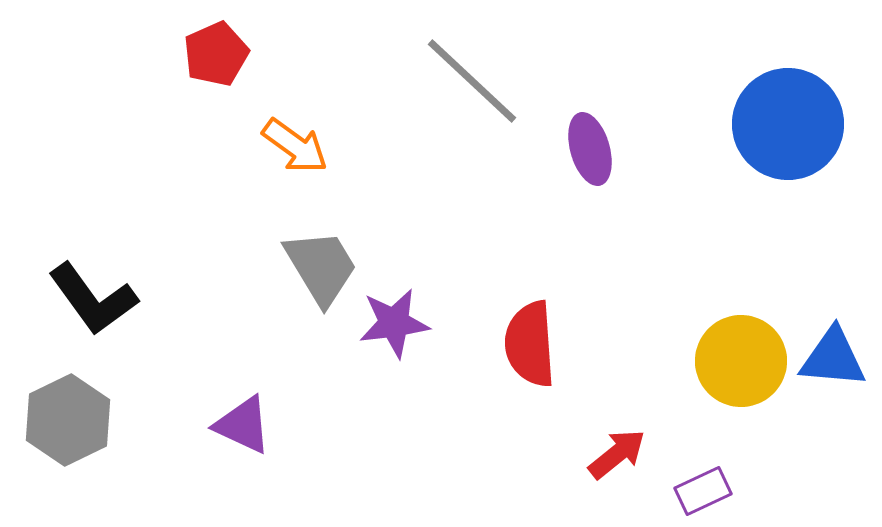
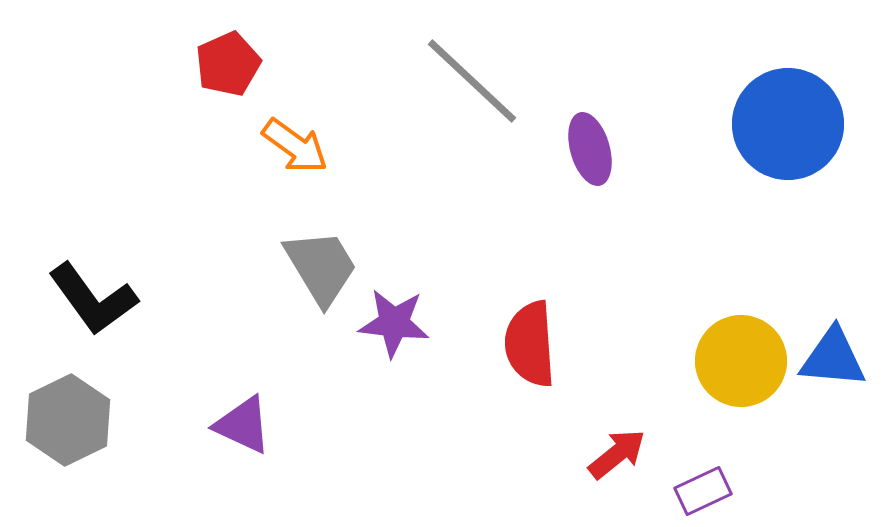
red pentagon: moved 12 px right, 10 px down
purple star: rotated 14 degrees clockwise
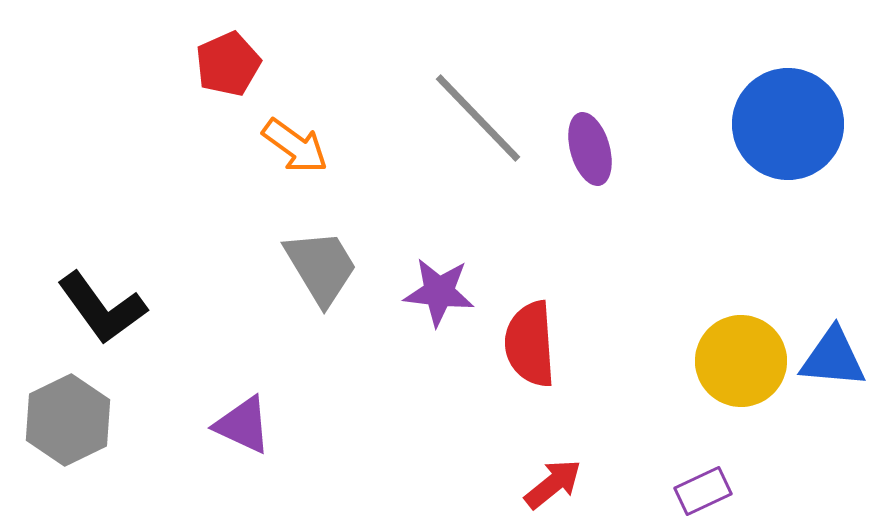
gray line: moved 6 px right, 37 px down; rotated 3 degrees clockwise
black L-shape: moved 9 px right, 9 px down
purple star: moved 45 px right, 31 px up
red arrow: moved 64 px left, 30 px down
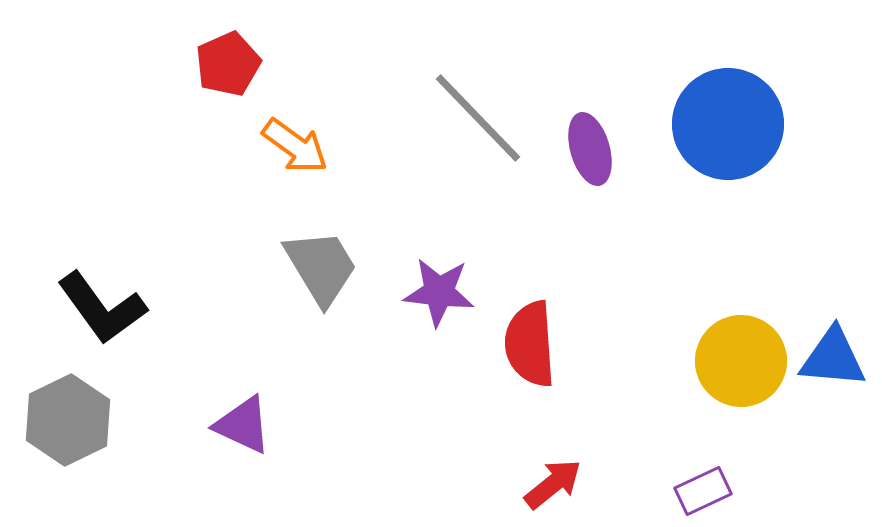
blue circle: moved 60 px left
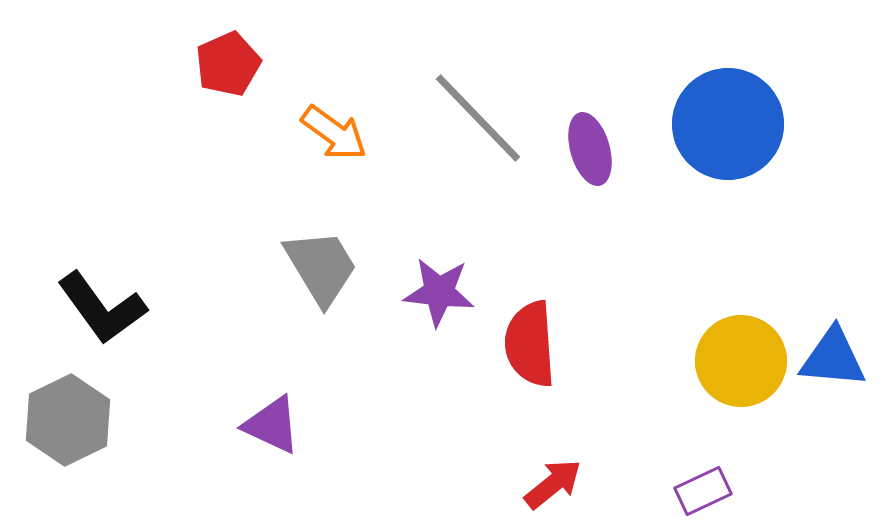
orange arrow: moved 39 px right, 13 px up
purple triangle: moved 29 px right
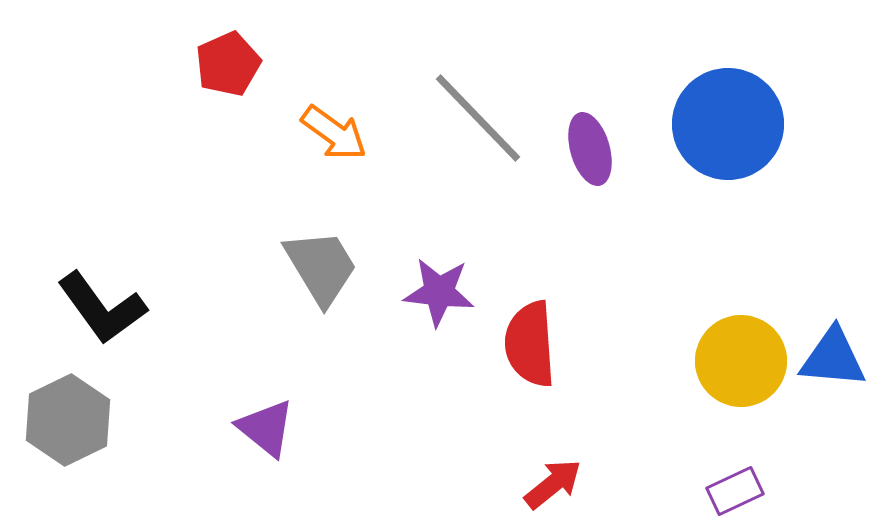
purple triangle: moved 6 px left, 3 px down; rotated 14 degrees clockwise
purple rectangle: moved 32 px right
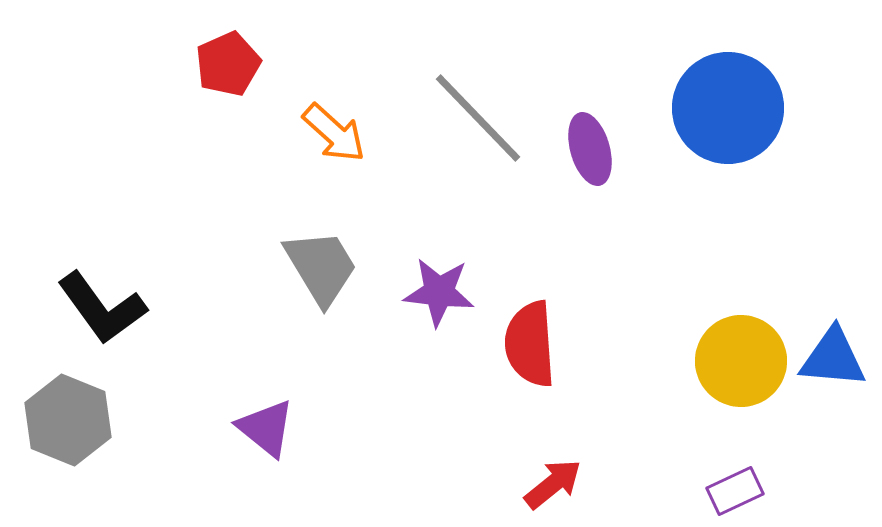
blue circle: moved 16 px up
orange arrow: rotated 6 degrees clockwise
gray hexagon: rotated 12 degrees counterclockwise
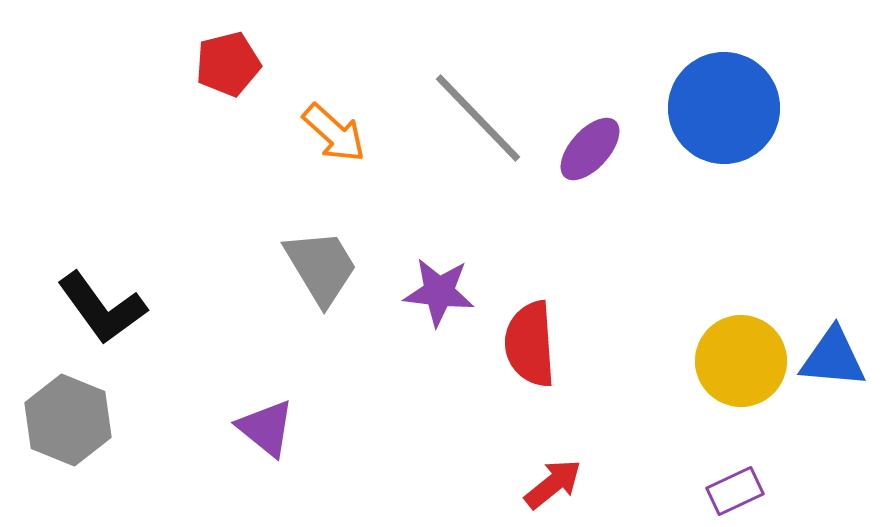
red pentagon: rotated 10 degrees clockwise
blue circle: moved 4 px left
purple ellipse: rotated 58 degrees clockwise
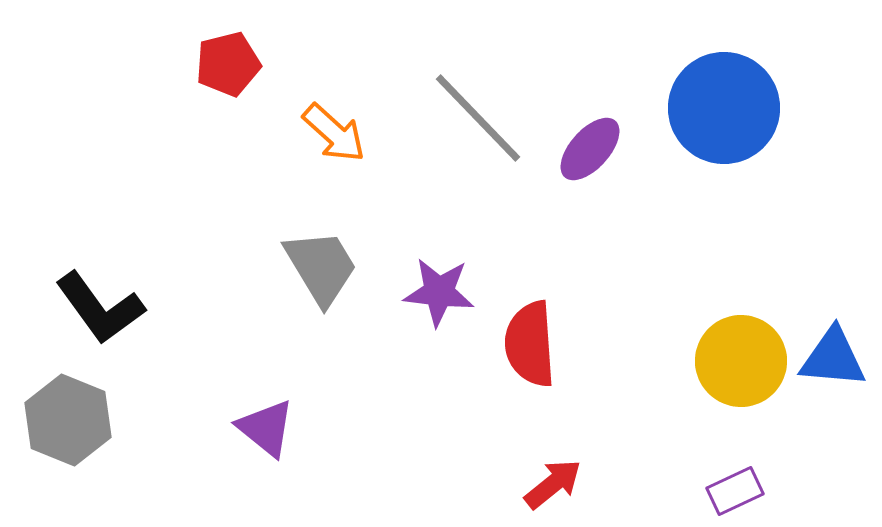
black L-shape: moved 2 px left
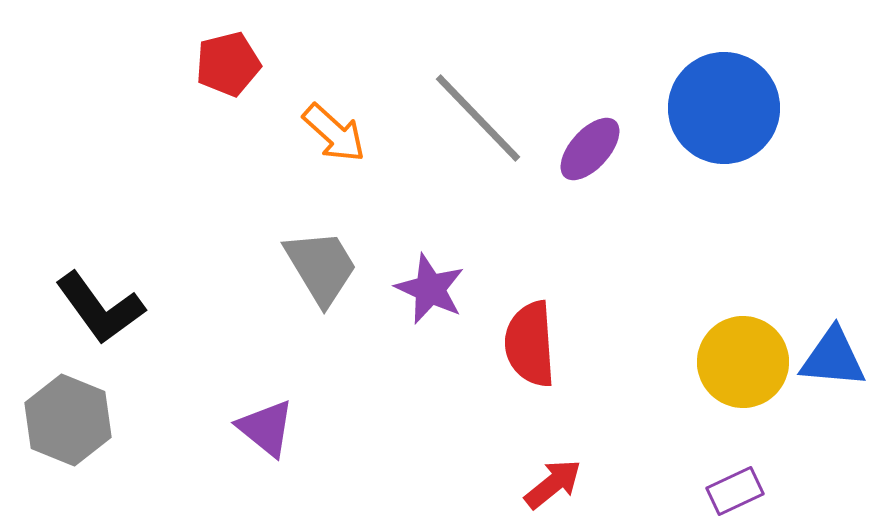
purple star: moved 9 px left, 3 px up; rotated 18 degrees clockwise
yellow circle: moved 2 px right, 1 px down
